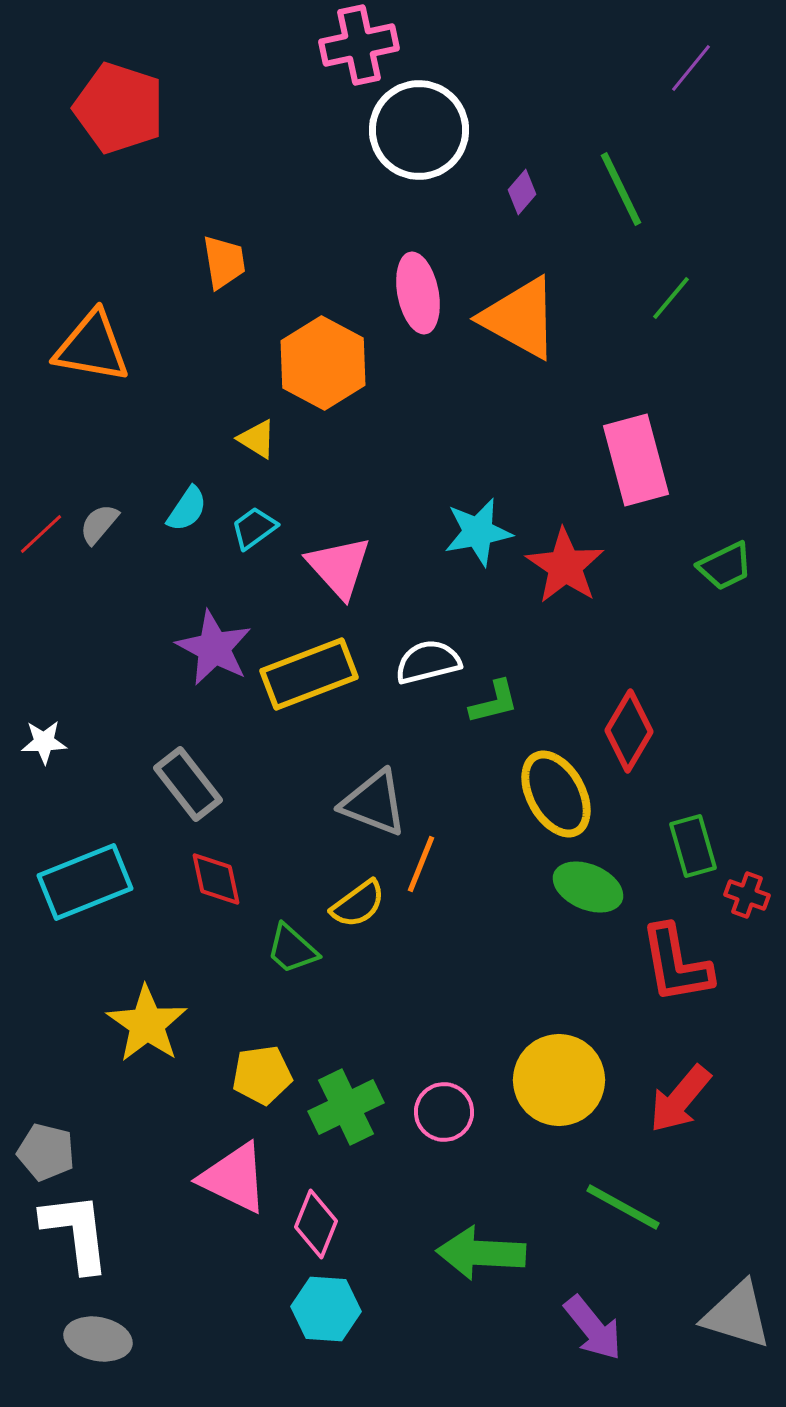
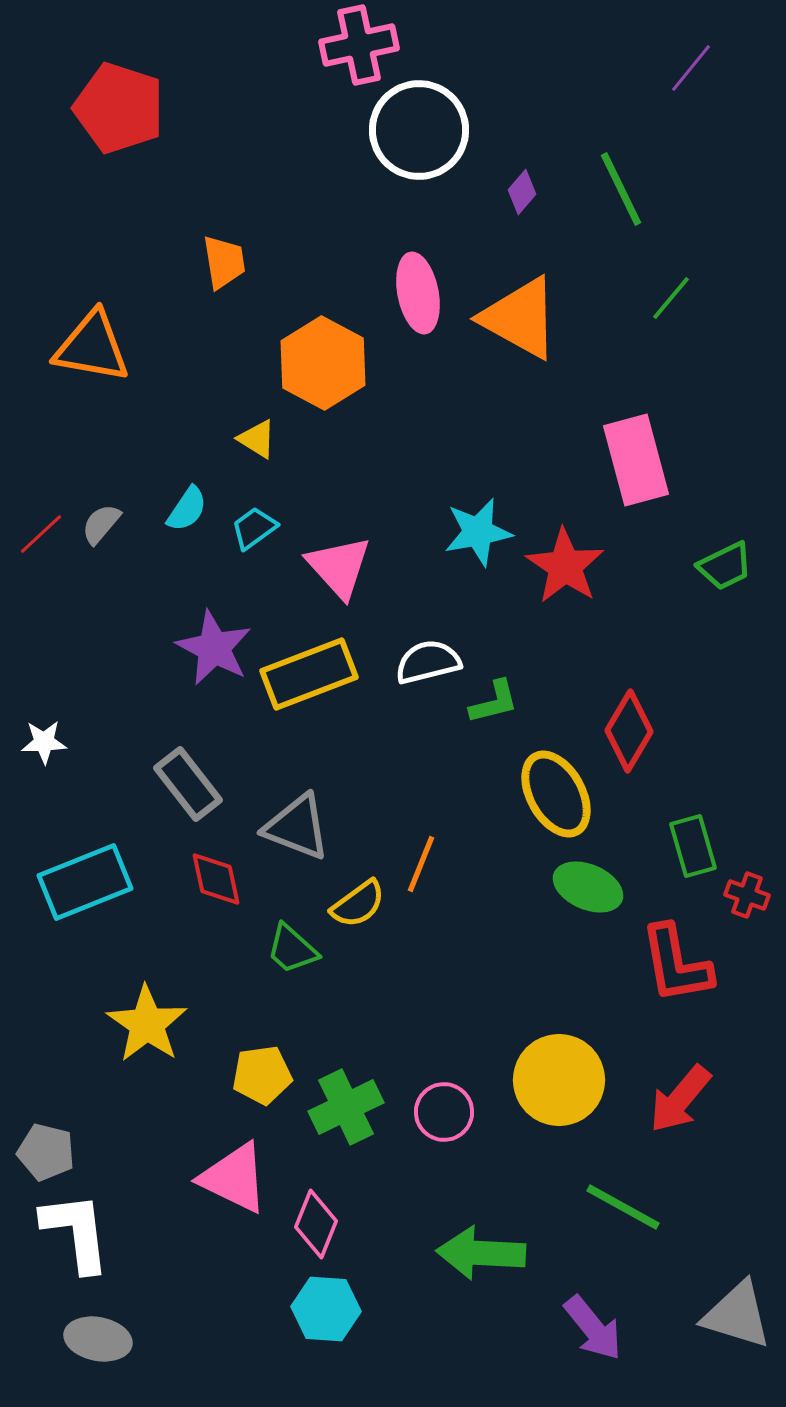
gray semicircle at (99, 524): moved 2 px right
gray triangle at (374, 803): moved 77 px left, 24 px down
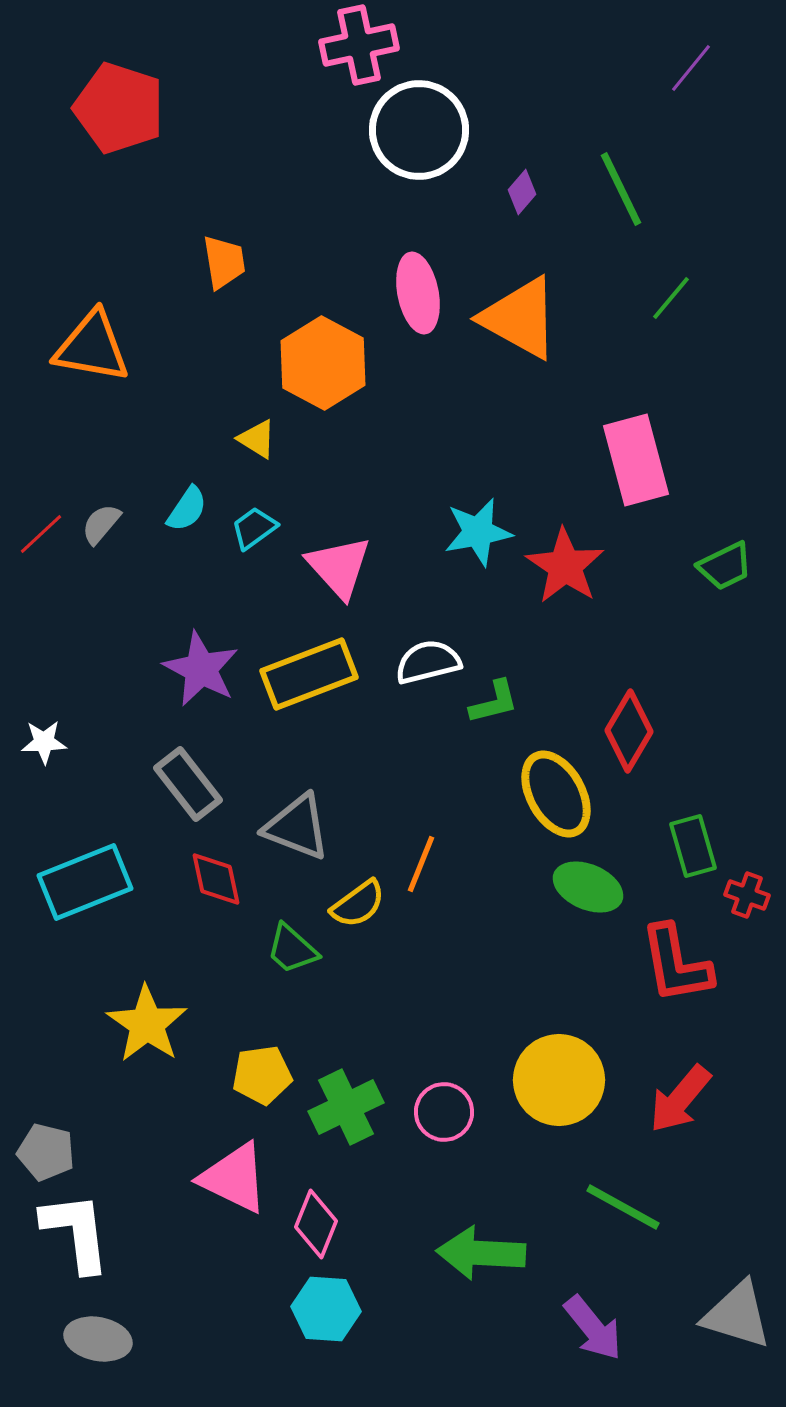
purple star at (214, 648): moved 13 px left, 21 px down
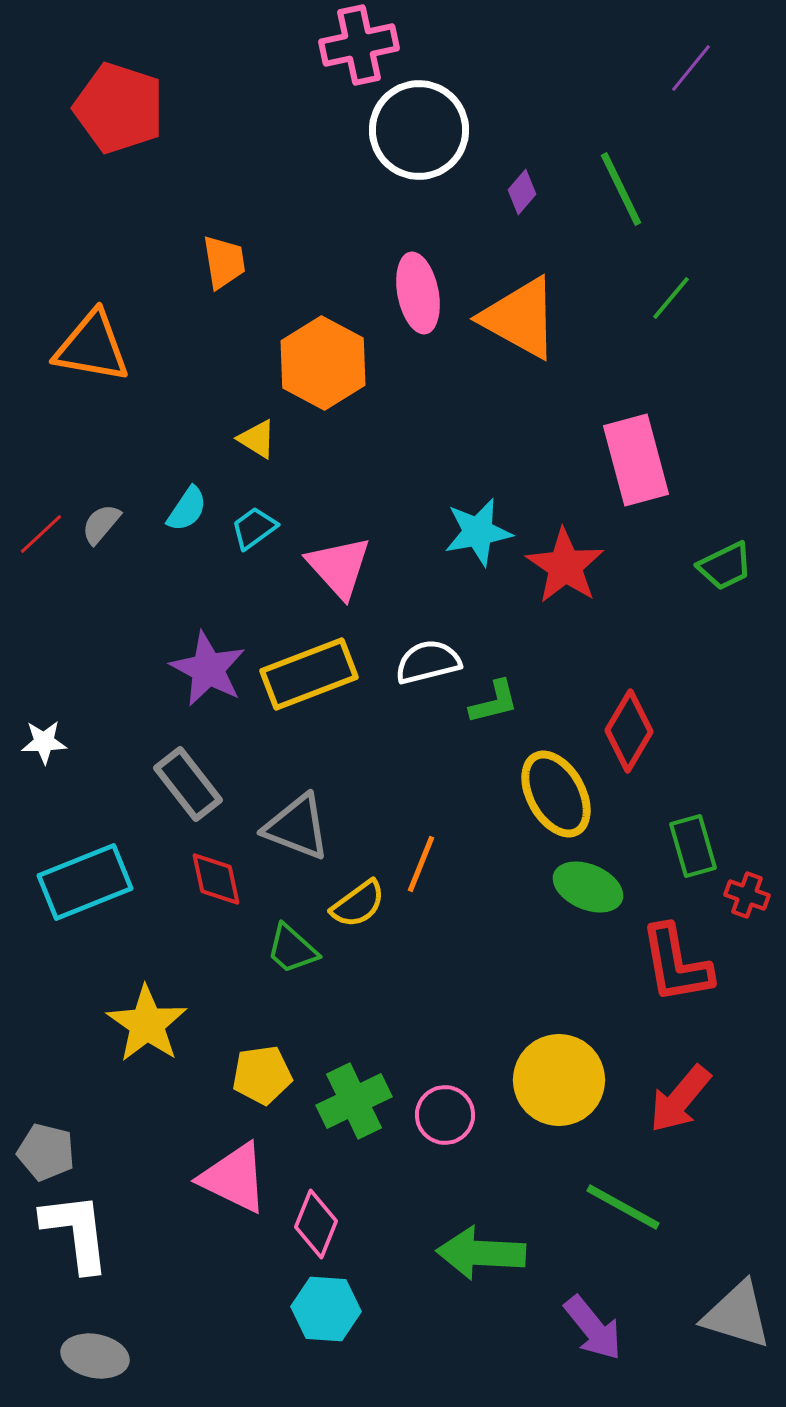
purple star at (201, 669): moved 7 px right
green cross at (346, 1107): moved 8 px right, 6 px up
pink circle at (444, 1112): moved 1 px right, 3 px down
gray ellipse at (98, 1339): moved 3 px left, 17 px down
